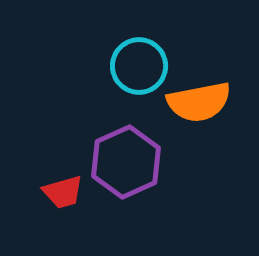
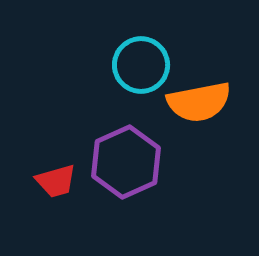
cyan circle: moved 2 px right, 1 px up
red trapezoid: moved 7 px left, 11 px up
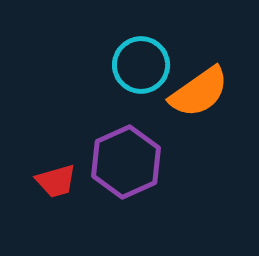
orange semicircle: moved 10 px up; rotated 24 degrees counterclockwise
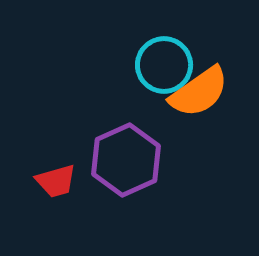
cyan circle: moved 23 px right
purple hexagon: moved 2 px up
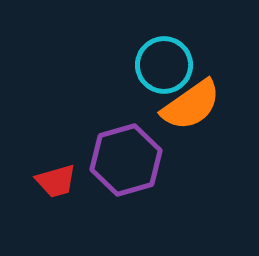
orange semicircle: moved 8 px left, 13 px down
purple hexagon: rotated 8 degrees clockwise
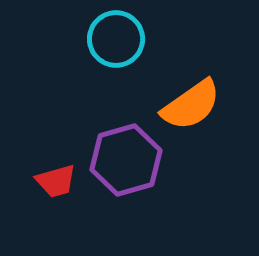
cyan circle: moved 48 px left, 26 px up
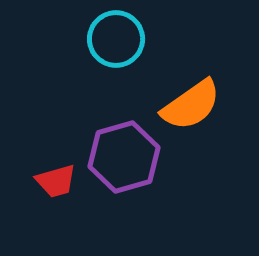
purple hexagon: moved 2 px left, 3 px up
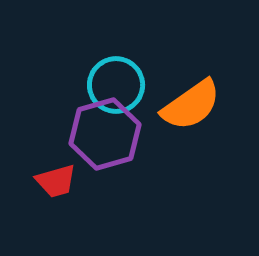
cyan circle: moved 46 px down
purple hexagon: moved 19 px left, 23 px up
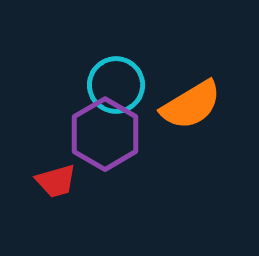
orange semicircle: rotated 4 degrees clockwise
purple hexagon: rotated 14 degrees counterclockwise
